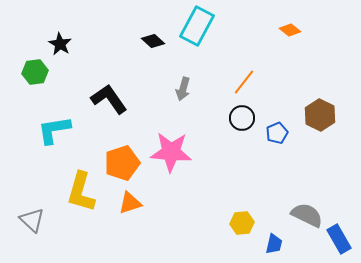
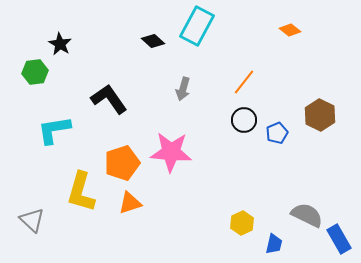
black circle: moved 2 px right, 2 px down
yellow hexagon: rotated 20 degrees counterclockwise
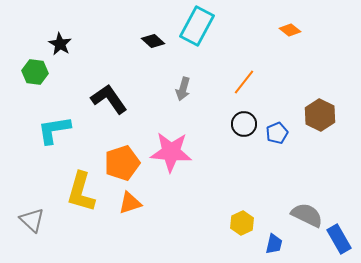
green hexagon: rotated 15 degrees clockwise
black circle: moved 4 px down
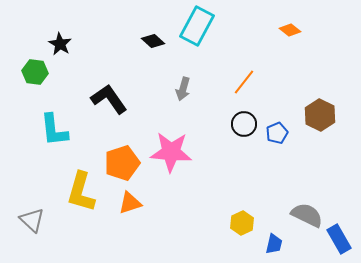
cyan L-shape: rotated 87 degrees counterclockwise
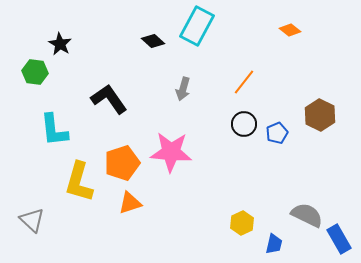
yellow L-shape: moved 2 px left, 10 px up
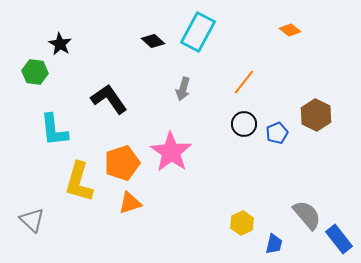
cyan rectangle: moved 1 px right, 6 px down
brown hexagon: moved 4 px left
pink star: rotated 30 degrees clockwise
gray semicircle: rotated 24 degrees clockwise
blue rectangle: rotated 8 degrees counterclockwise
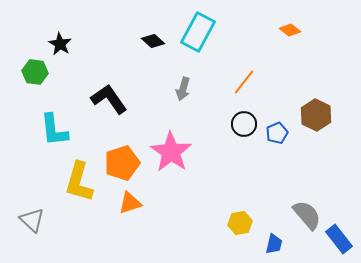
yellow hexagon: moved 2 px left; rotated 15 degrees clockwise
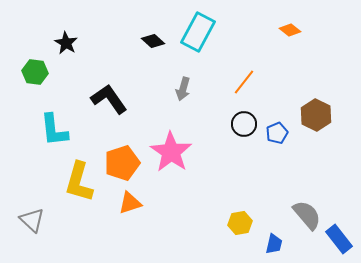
black star: moved 6 px right, 1 px up
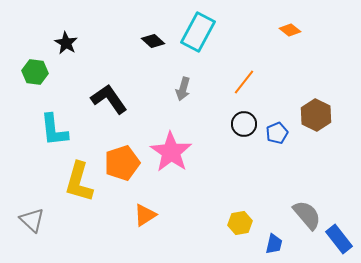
orange triangle: moved 15 px right, 12 px down; rotated 15 degrees counterclockwise
